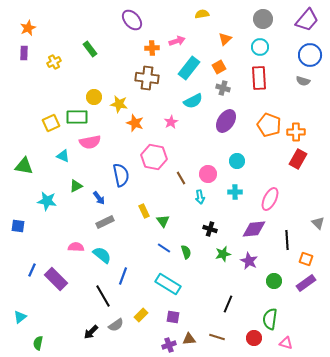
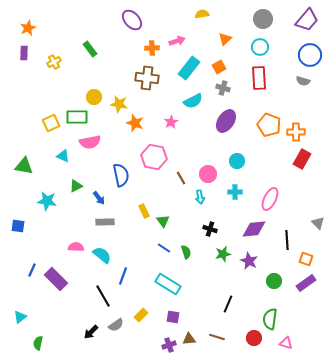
red rectangle at (298, 159): moved 4 px right
gray rectangle at (105, 222): rotated 24 degrees clockwise
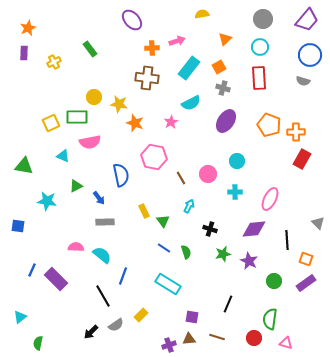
cyan semicircle at (193, 101): moved 2 px left, 2 px down
cyan arrow at (200, 197): moved 11 px left, 9 px down; rotated 144 degrees counterclockwise
purple square at (173, 317): moved 19 px right
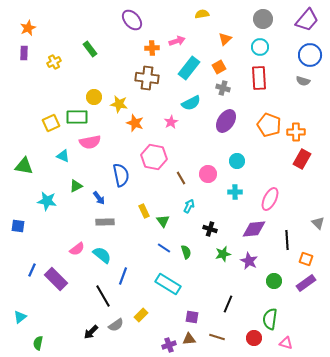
pink semicircle at (76, 247): moved 1 px right, 2 px down; rotated 140 degrees clockwise
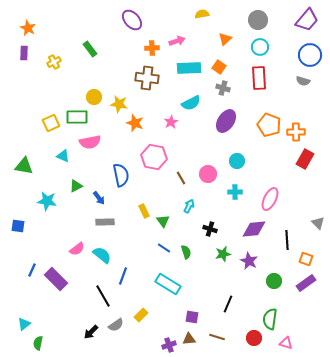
gray circle at (263, 19): moved 5 px left, 1 px down
orange star at (28, 28): rotated 21 degrees counterclockwise
orange square at (219, 67): rotated 24 degrees counterclockwise
cyan rectangle at (189, 68): rotated 50 degrees clockwise
red rectangle at (302, 159): moved 3 px right
cyan triangle at (20, 317): moved 4 px right, 7 px down
